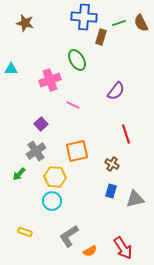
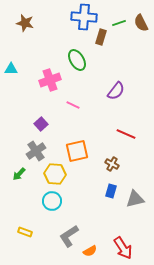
red line: rotated 48 degrees counterclockwise
yellow hexagon: moved 3 px up
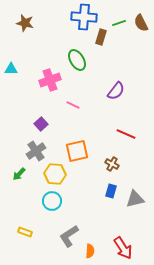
orange semicircle: rotated 56 degrees counterclockwise
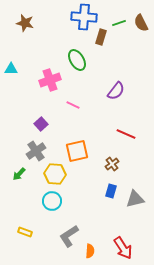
brown cross: rotated 24 degrees clockwise
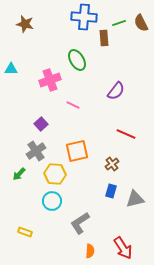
brown star: moved 1 px down
brown rectangle: moved 3 px right, 1 px down; rotated 21 degrees counterclockwise
gray L-shape: moved 11 px right, 13 px up
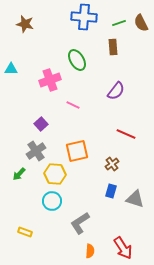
brown rectangle: moved 9 px right, 9 px down
gray triangle: rotated 30 degrees clockwise
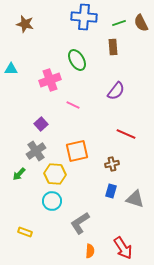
brown cross: rotated 24 degrees clockwise
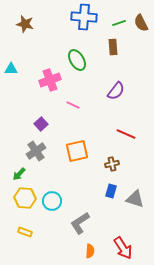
yellow hexagon: moved 30 px left, 24 px down
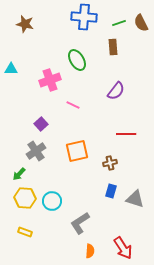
red line: rotated 24 degrees counterclockwise
brown cross: moved 2 px left, 1 px up
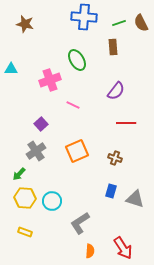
red line: moved 11 px up
orange square: rotated 10 degrees counterclockwise
brown cross: moved 5 px right, 5 px up; rotated 32 degrees clockwise
